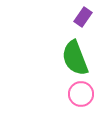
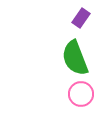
purple rectangle: moved 2 px left, 1 px down
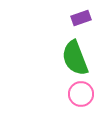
purple rectangle: rotated 36 degrees clockwise
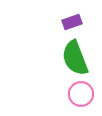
purple rectangle: moved 9 px left, 4 px down
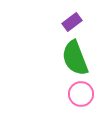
purple rectangle: rotated 18 degrees counterclockwise
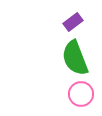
purple rectangle: moved 1 px right
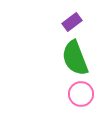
purple rectangle: moved 1 px left
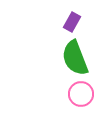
purple rectangle: rotated 24 degrees counterclockwise
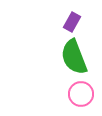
green semicircle: moved 1 px left, 1 px up
